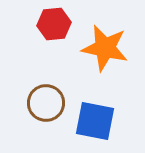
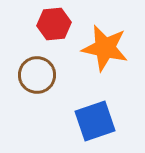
brown circle: moved 9 px left, 28 px up
blue square: rotated 30 degrees counterclockwise
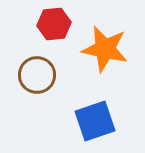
orange star: moved 1 px down
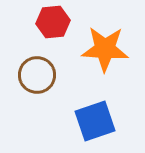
red hexagon: moved 1 px left, 2 px up
orange star: rotated 9 degrees counterclockwise
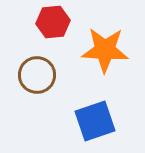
orange star: moved 1 px down
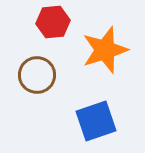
orange star: rotated 21 degrees counterclockwise
blue square: moved 1 px right
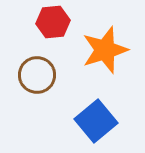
blue square: rotated 21 degrees counterclockwise
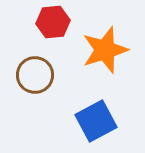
brown circle: moved 2 px left
blue square: rotated 12 degrees clockwise
